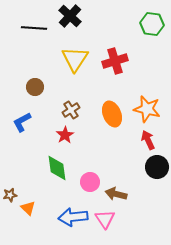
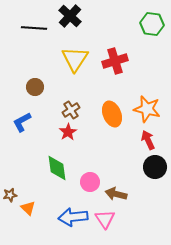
red star: moved 3 px right, 3 px up
black circle: moved 2 px left
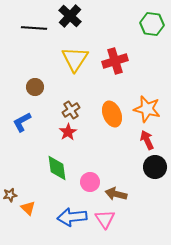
red arrow: moved 1 px left
blue arrow: moved 1 px left
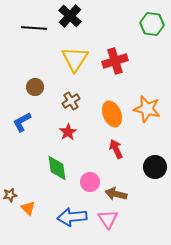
brown cross: moved 9 px up
red arrow: moved 31 px left, 9 px down
pink triangle: moved 3 px right
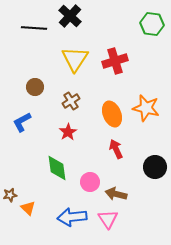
orange star: moved 1 px left, 1 px up
